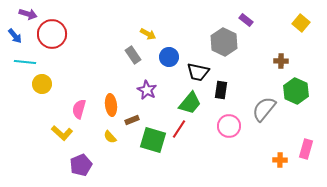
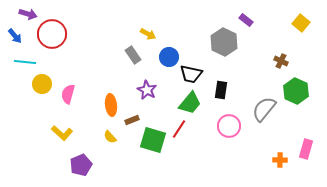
brown cross: rotated 24 degrees clockwise
black trapezoid: moved 7 px left, 2 px down
pink semicircle: moved 11 px left, 15 px up
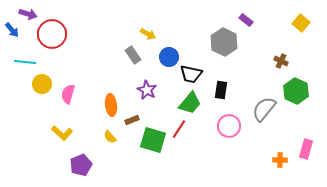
blue arrow: moved 3 px left, 6 px up
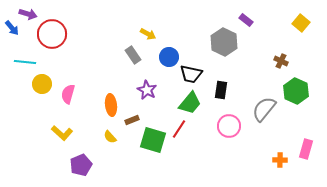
blue arrow: moved 2 px up
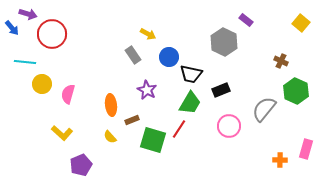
black rectangle: rotated 60 degrees clockwise
green trapezoid: rotated 10 degrees counterclockwise
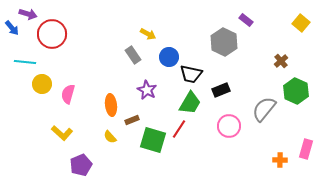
brown cross: rotated 24 degrees clockwise
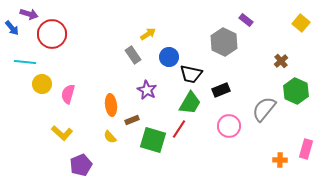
purple arrow: moved 1 px right
yellow arrow: rotated 63 degrees counterclockwise
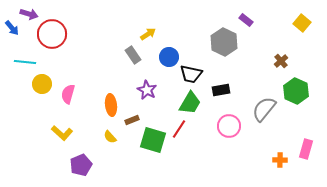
yellow square: moved 1 px right
black rectangle: rotated 12 degrees clockwise
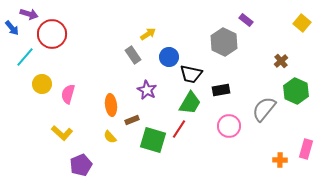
cyan line: moved 5 px up; rotated 55 degrees counterclockwise
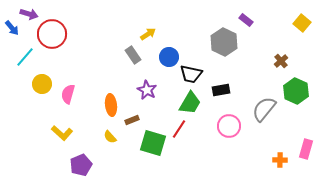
green square: moved 3 px down
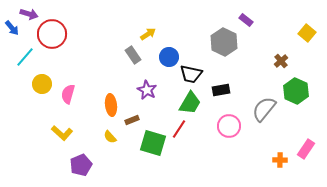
yellow square: moved 5 px right, 10 px down
pink rectangle: rotated 18 degrees clockwise
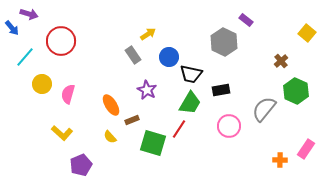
red circle: moved 9 px right, 7 px down
orange ellipse: rotated 25 degrees counterclockwise
